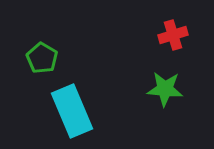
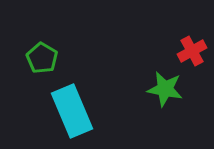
red cross: moved 19 px right, 16 px down; rotated 12 degrees counterclockwise
green star: rotated 6 degrees clockwise
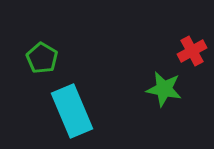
green star: moved 1 px left
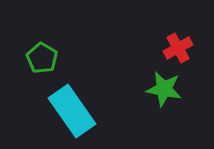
red cross: moved 14 px left, 3 px up
cyan rectangle: rotated 12 degrees counterclockwise
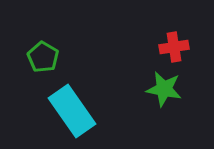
red cross: moved 4 px left, 1 px up; rotated 20 degrees clockwise
green pentagon: moved 1 px right, 1 px up
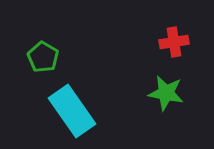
red cross: moved 5 px up
green star: moved 2 px right, 4 px down
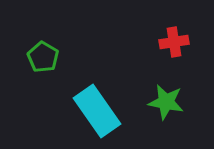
green star: moved 9 px down
cyan rectangle: moved 25 px right
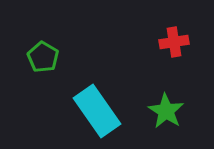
green star: moved 9 px down; rotated 21 degrees clockwise
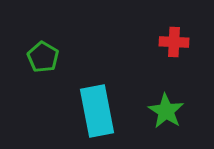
red cross: rotated 12 degrees clockwise
cyan rectangle: rotated 24 degrees clockwise
